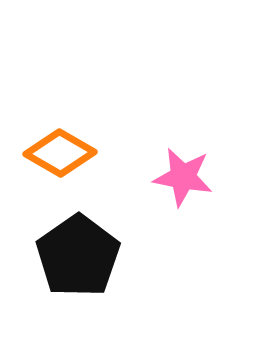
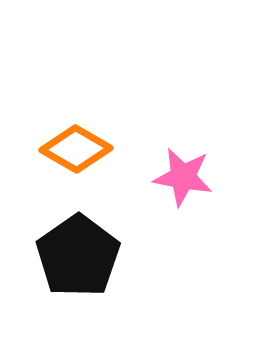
orange diamond: moved 16 px right, 4 px up
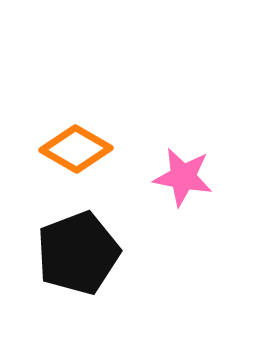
black pentagon: moved 3 px up; rotated 14 degrees clockwise
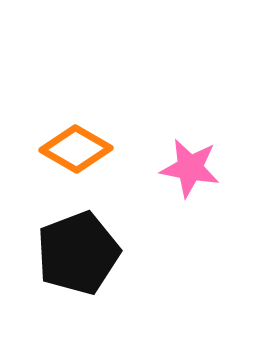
pink star: moved 7 px right, 9 px up
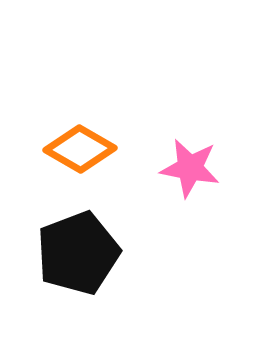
orange diamond: moved 4 px right
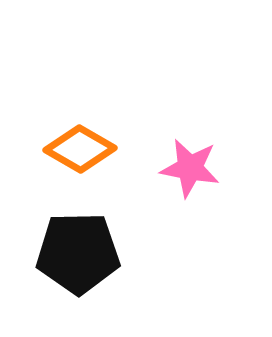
black pentagon: rotated 20 degrees clockwise
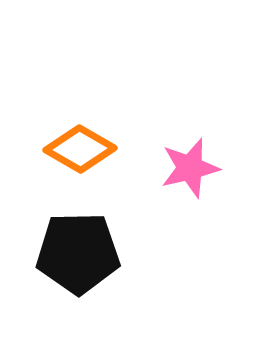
pink star: rotated 24 degrees counterclockwise
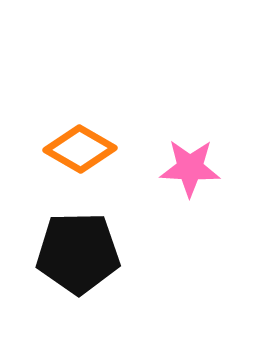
pink star: rotated 16 degrees clockwise
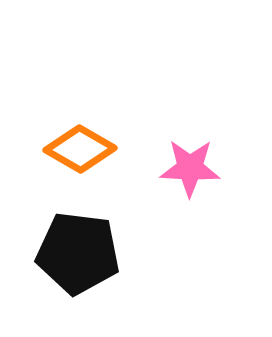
black pentagon: rotated 8 degrees clockwise
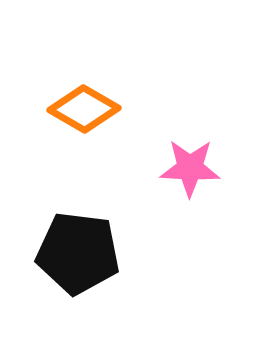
orange diamond: moved 4 px right, 40 px up
